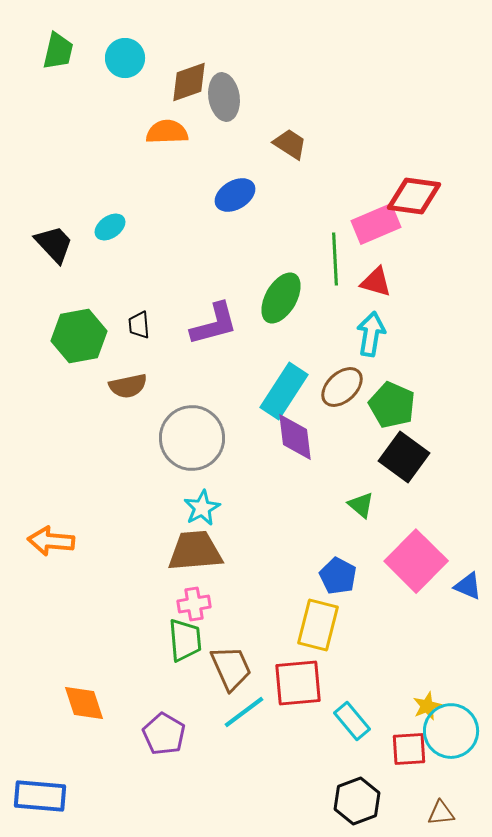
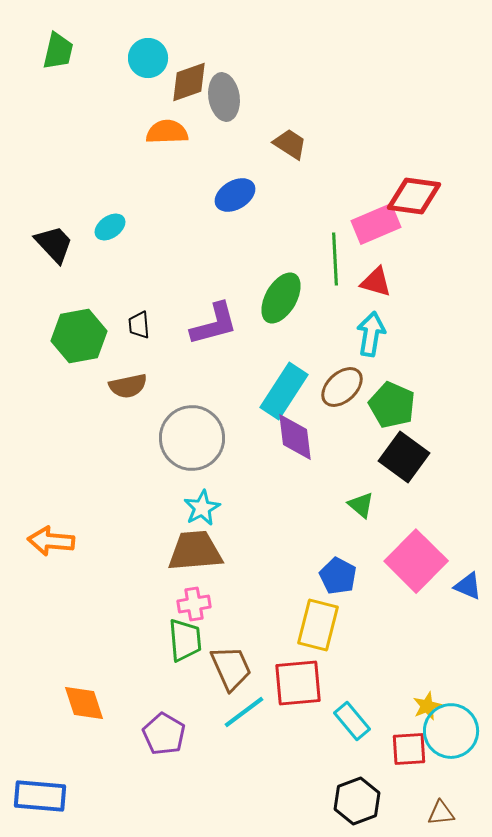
cyan circle at (125, 58): moved 23 px right
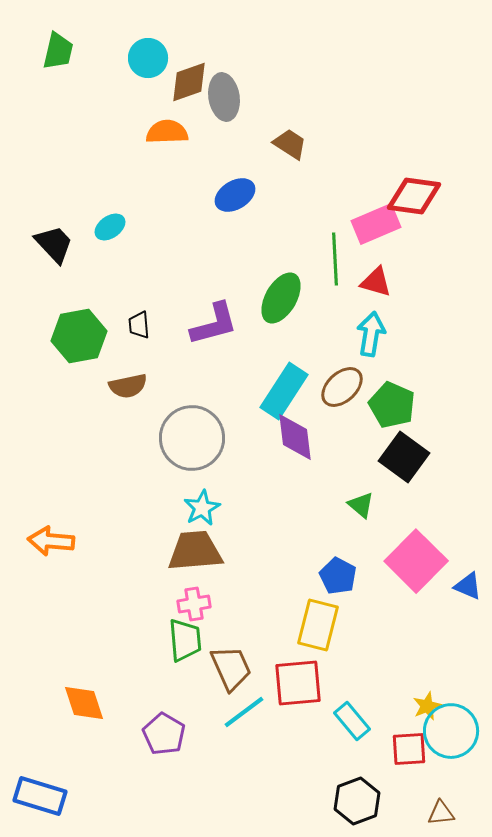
blue rectangle at (40, 796): rotated 12 degrees clockwise
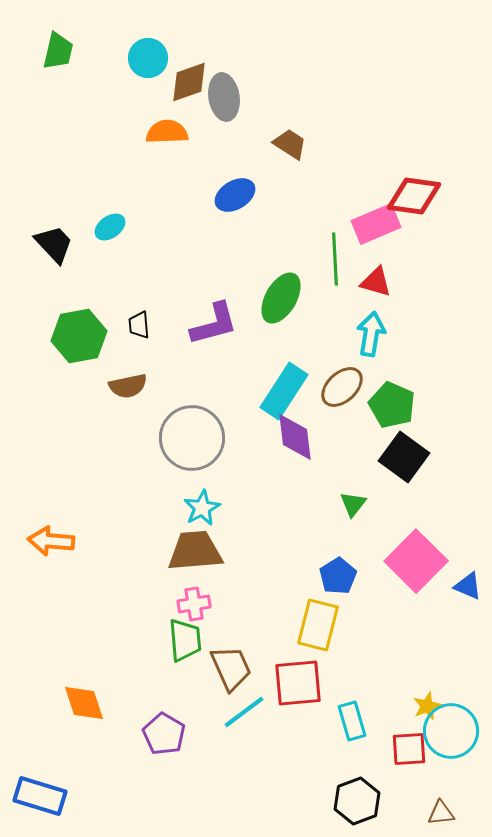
green triangle at (361, 505): moved 8 px left, 1 px up; rotated 28 degrees clockwise
blue pentagon at (338, 576): rotated 12 degrees clockwise
cyan rectangle at (352, 721): rotated 24 degrees clockwise
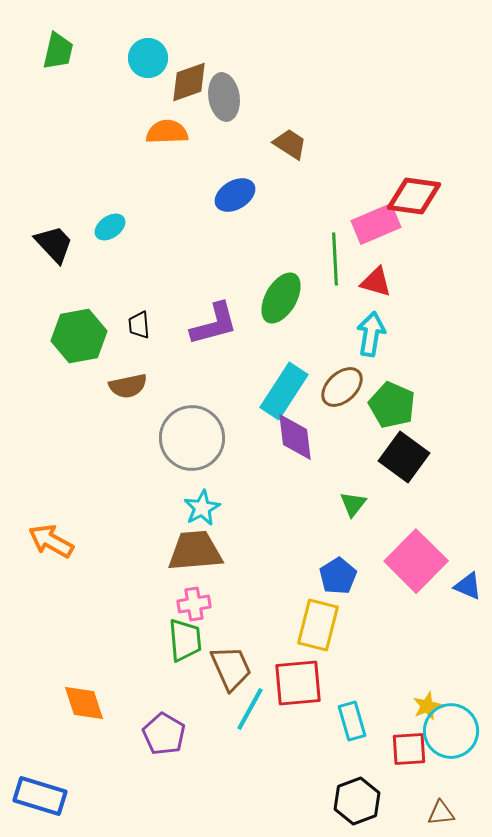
orange arrow at (51, 541): rotated 24 degrees clockwise
cyan line at (244, 712): moved 6 px right, 3 px up; rotated 24 degrees counterclockwise
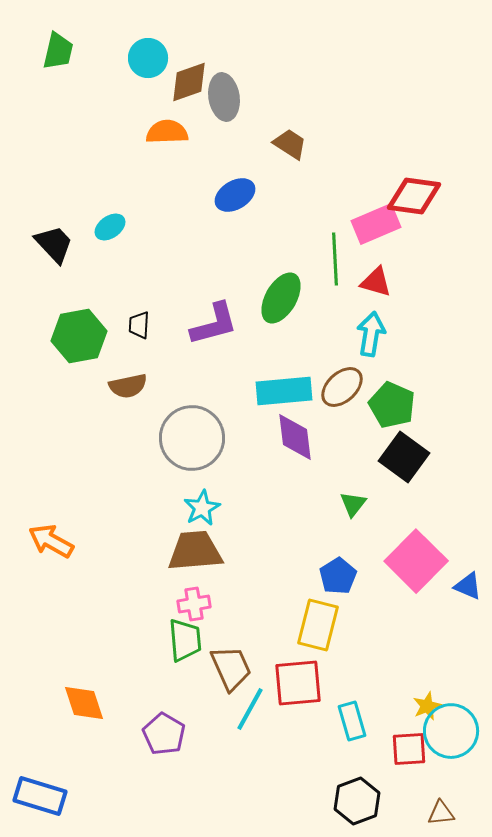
black trapezoid at (139, 325): rotated 8 degrees clockwise
cyan rectangle at (284, 391): rotated 52 degrees clockwise
